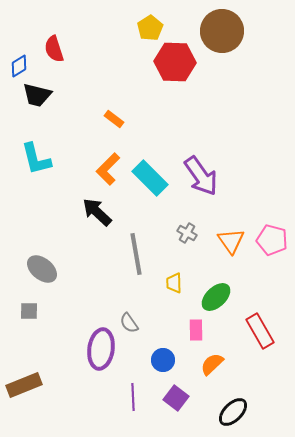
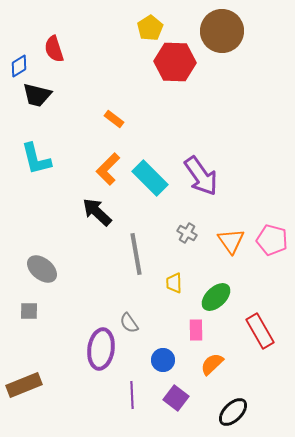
purple line: moved 1 px left, 2 px up
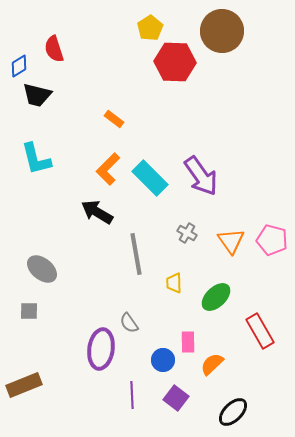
black arrow: rotated 12 degrees counterclockwise
pink rectangle: moved 8 px left, 12 px down
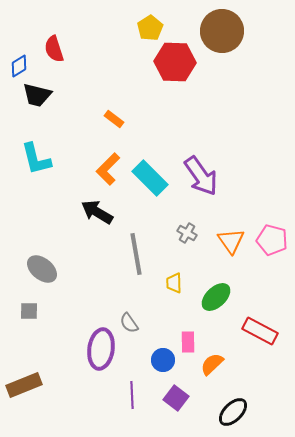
red rectangle: rotated 32 degrees counterclockwise
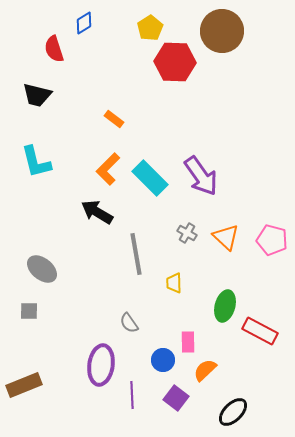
blue diamond: moved 65 px right, 43 px up
cyan L-shape: moved 3 px down
orange triangle: moved 5 px left, 4 px up; rotated 12 degrees counterclockwise
green ellipse: moved 9 px right, 9 px down; rotated 32 degrees counterclockwise
purple ellipse: moved 16 px down
orange semicircle: moved 7 px left, 6 px down
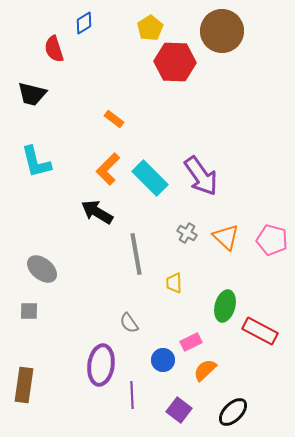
black trapezoid: moved 5 px left, 1 px up
pink rectangle: moved 3 px right; rotated 65 degrees clockwise
brown rectangle: rotated 60 degrees counterclockwise
purple square: moved 3 px right, 12 px down
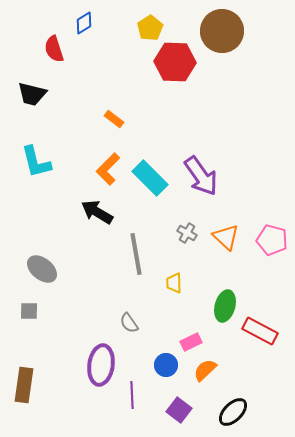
blue circle: moved 3 px right, 5 px down
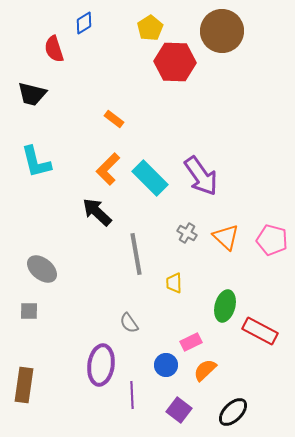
black arrow: rotated 12 degrees clockwise
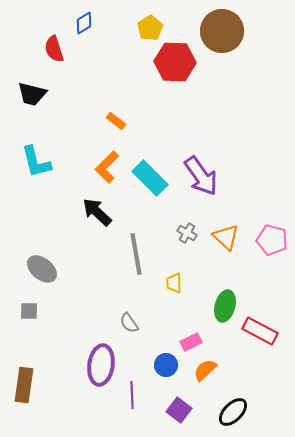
orange rectangle: moved 2 px right, 2 px down
orange L-shape: moved 1 px left, 2 px up
